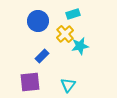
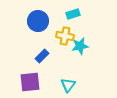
yellow cross: moved 2 px down; rotated 36 degrees counterclockwise
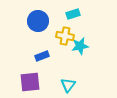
blue rectangle: rotated 24 degrees clockwise
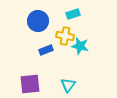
cyan star: rotated 24 degrees clockwise
blue rectangle: moved 4 px right, 6 px up
purple square: moved 2 px down
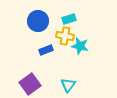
cyan rectangle: moved 4 px left, 5 px down
purple square: rotated 30 degrees counterclockwise
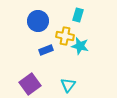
cyan rectangle: moved 9 px right, 4 px up; rotated 56 degrees counterclockwise
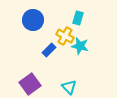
cyan rectangle: moved 3 px down
blue circle: moved 5 px left, 1 px up
yellow cross: rotated 18 degrees clockwise
blue rectangle: moved 3 px right; rotated 24 degrees counterclockwise
cyan triangle: moved 1 px right, 2 px down; rotated 21 degrees counterclockwise
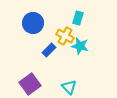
blue circle: moved 3 px down
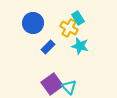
cyan rectangle: rotated 48 degrees counterclockwise
yellow cross: moved 4 px right, 8 px up
blue rectangle: moved 1 px left, 3 px up
purple square: moved 22 px right
